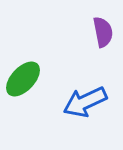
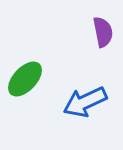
green ellipse: moved 2 px right
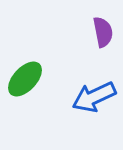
blue arrow: moved 9 px right, 5 px up
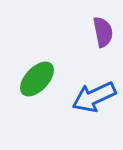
green ellipse: moved 12 px right
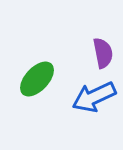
purple semicircle: moved 21 px down
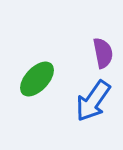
blue arrow: moved 1 px left, 4 px down; rotated 30 degrees counterclockwise
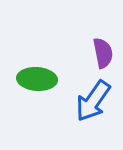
green ellipse: rotated 51 degrees clockwise
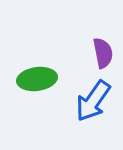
green ellipse: rotated 12 degrees counterclockwise
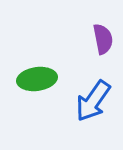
purple semicircle: moved 14 px up
